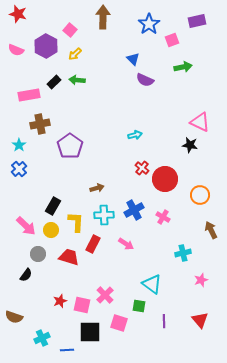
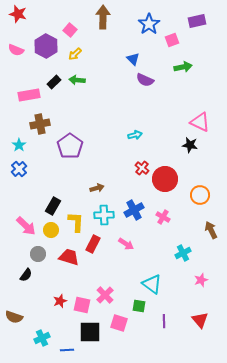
cyan cross at (183, 253): rotated 14 degrees counterclockwise
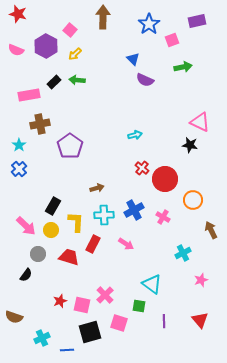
orange circle at (200, 195): moved 7 px left, 5 px down
black square at (90, 332): rotated 15 degrees counterclockwise
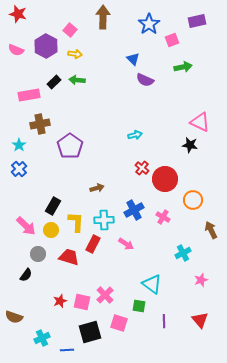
yellow arrow at (75, 54): rotated 128 degrees counterclockwise
cyan cross at (104, 215): moved 5 px down
pink square at (82, 305): moved 3 px up
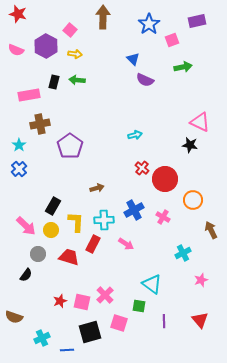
black rectangle at (54, 82): rotated 32 degrees counterclockwise
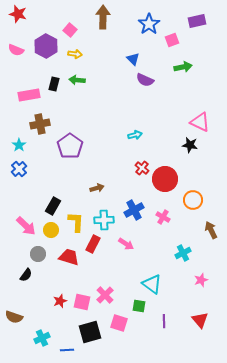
black rectangle at (54, 82): moved 2 px down
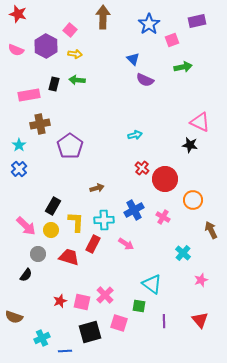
cyan cross at (183, 253): rotated 21 degrees counterclockwise
blue line at (67, 350): moved 2 px left, 1 px down
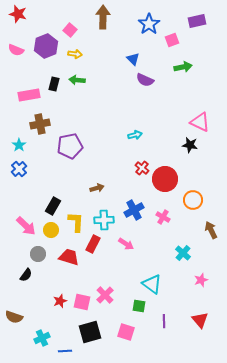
purple hexagon at (46, 46): rotated 10 degrees clockwise
purple pentagon at (70, 146): rotated 25 degrees clockwise
pink square at (119, 323): moved 7 px right, 9 px down
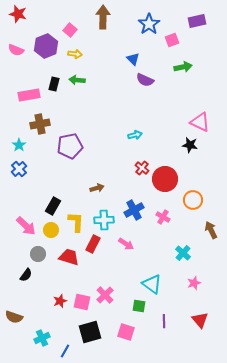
pink star at (201, 280): moved 7 px left, 3 px down
blue line at (65, 351): rotated 56 degrees counterclockwise
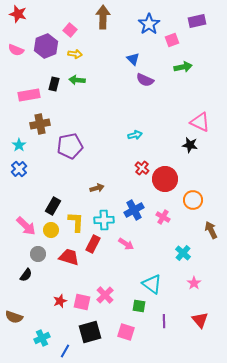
pink star at (194, 283): rotated 16 degrees counterclockwise
